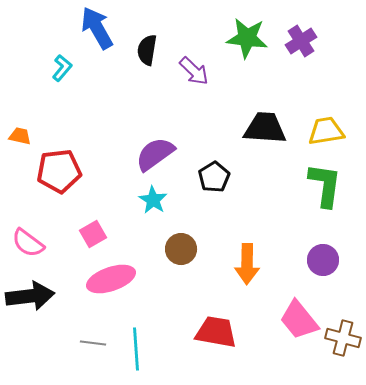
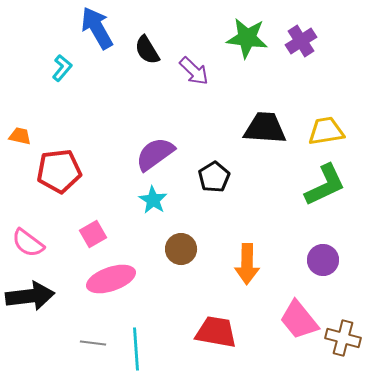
black semicircle: rotated 40 degrees counterclockwise
green L-shape: rotated 57 degrees clockwise
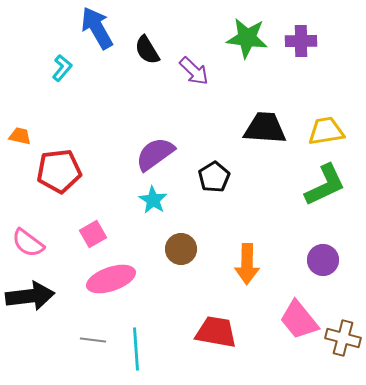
purple cross: rotated 32 degrees clockwise
gray line: moved 3 px up
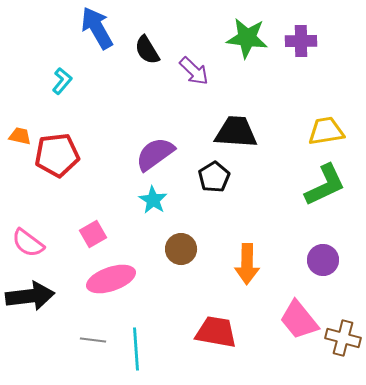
cyan L-shape: moved 13 px down
black trapezoid: moved 29 px left, 4 px down
red pentagon: moved 2 px left, 16 px up
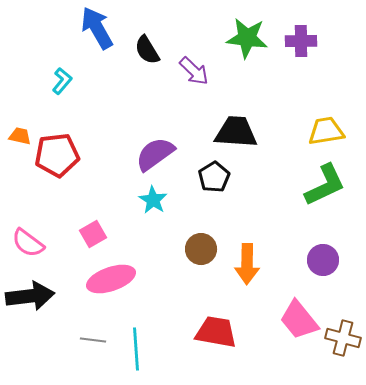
brown circle: moved 20 px right
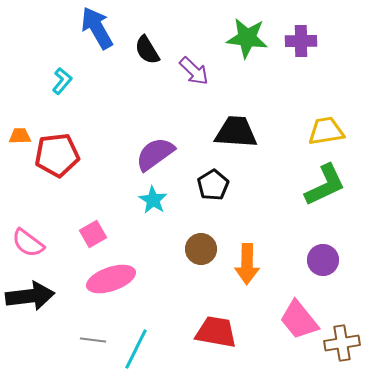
orange trapezoid: rotated 15 degrees counterclockwise
black pentagon: moved 1 px left, 8 px down
brown cross: moved 1 px left, 5 px down; rotated 24 degrees counterclockwise
cyan line: rotated 30 degrees clockwise
